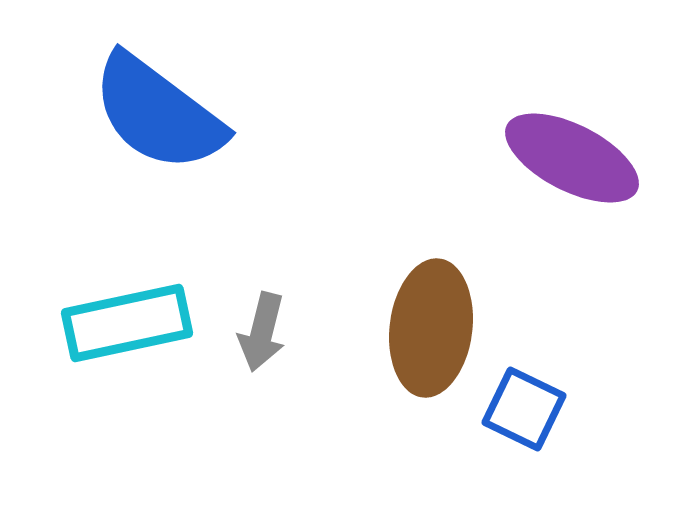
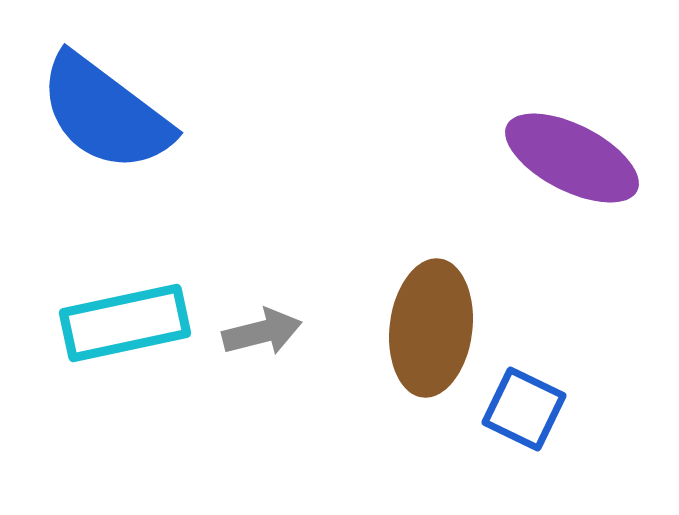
blue semicircle: moved 53 px left
cyan rectangle: moved 2 px left
gray arrow: rotated 118 degrees counterclockwise
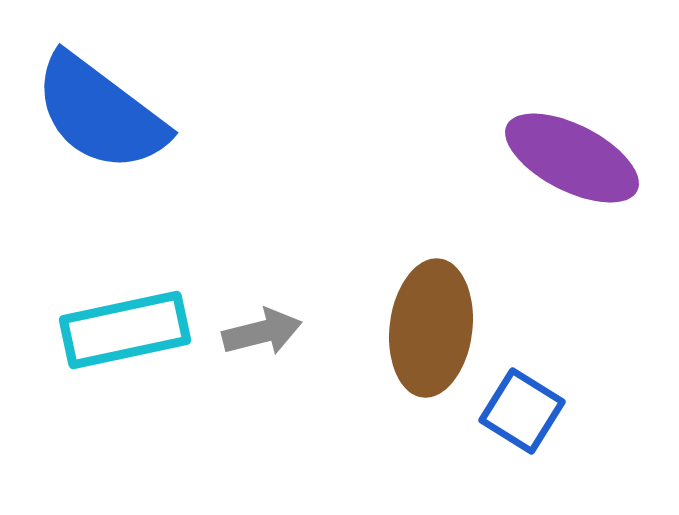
blue semicircle: moved 5 px left
cyan rectangle: moved 7 px down
blue square: moved 2 px left, 2 px down; rotated 6 degrees clockwise
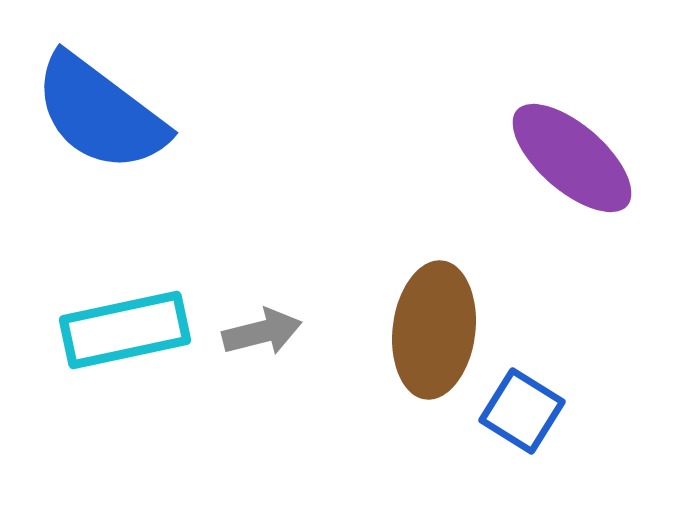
purple ellipse: rotated 14 degrees clockwise
brown ellipse: moved 3 px right, 2 px down
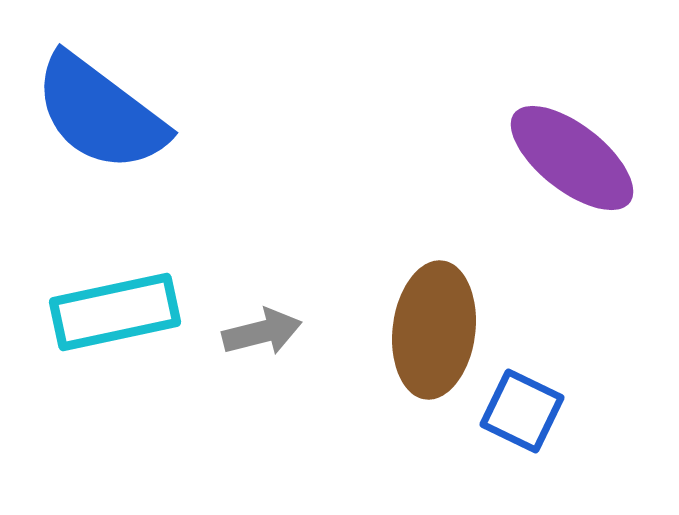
purple ellipse: rotated 3 degrees counterclockwise
cyan rectangle: moved 10 px left, 18 px up
blue square: rotated 6 degrees counterclockwise
